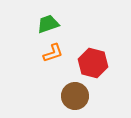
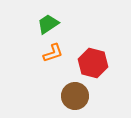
green trapezoid: rotated 15 degrees counterclockwise
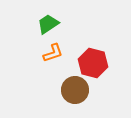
brown circle: moved 6 px up
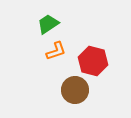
orange L-shape: moved 3 px right, 2 px up
red hexagon: moved 2 px up
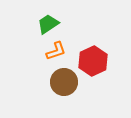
red hexagon: rotated 20 degrees clockwise
brown circle: moved 11 px left, 8 px up
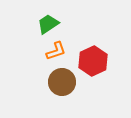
brown circle: moved 2 px left
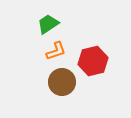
red hexagon: rotated 12 degrees clockwise
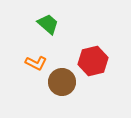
green trapezoid: rotated 75 degrees clockwise
orange L-shape: moved 20 px left, 12 px down; rotated 45 degrees clockwise
